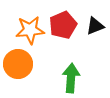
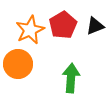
red pentagon: rotated 8 degrees counterclockwise
orange star: rotated 20 degrees counterclockwise
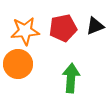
red pentagon: moved 3 px down; rotated 20 degrees clockwise
orange star: moved 5 px left, 1 px down; rotated 20 degrees clockwise
